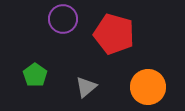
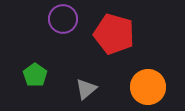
gray triangle: moved 2 px down
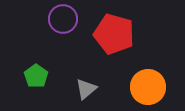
green pentagon: moved 1 px right, 1 px down
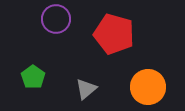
purple circle: moved 7 px left
green pentagon: moved 3 px left, 1 px down
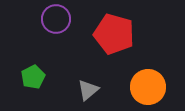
green pentagon: rotated 10 degrees clockwise
gray triangle: moved 2 px right, 1 px down
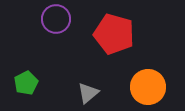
green pentagon: moved 7 px left, 6 px down
gray triangle: moved 3 px down
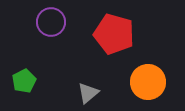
purple circle: moved 5 px left, 3 px down
green pentagon: moved 2 px left, 2 px up
orange circle: moved 5 px up
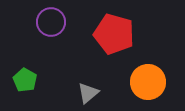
green pentagon: moved 1 px right, 1 px up; rotated 15 degrees counterclockwise
